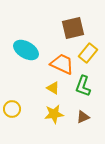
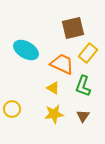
brown triangle: moved 1 px up; rotated 32 degrees counterclockwise
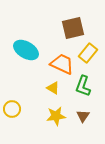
yellow star: moved 2 px right, 2 px down
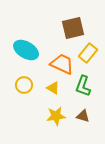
yellow circle: moved 12 px right, 24 px up
brown triangle: rotated 48 degrees counterclockwise
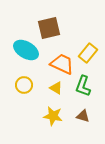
brown square: moved 24 px left
yellow triangle: moved 3 px right
yellow star: moved 3 px left; rotated 18 degrees clockwise
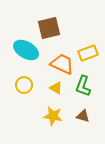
yellow rectangle: rotated 30 degrees clockwise
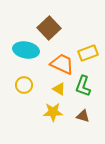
brown square: rotated 30 degrees counterclockwise
cyan ellipse: rotated 20 degrees counterclockwise
yellow triangle: moved 3 px right, 1 px down
yellow star: moved 4 px up; rotated 12 degrees counterclockwise
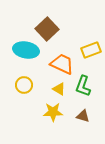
brown square: moved 2 px left, 1 px down
yellow rectangle: moved 3 px right, 3 px up
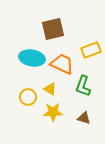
brown square: moved 6 px right; rotated 30 degrees clockwise
cyan ellipse: moved 6 px right, 8 px down
yellow circle: moved 4 px right, 12 px down
yellow triangle: moved 9 px left
brown triangle: moved 1 px right, 2 px down
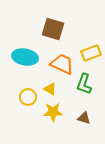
brown square: rotated 30 degrees clockwise
yellow rectangle: moved 3 px down
cyan ellipse: moved 7 px left, 1 px up
green L-shape: moved 1 px right, 2 px up
